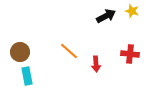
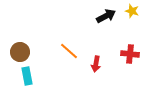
red arrow: rotated 14 degrees clockwise
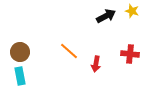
cyan rectangle: moved 7 px left
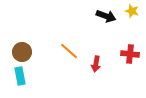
black arrow: rotated 48 degrees clockwise
brown circle: moved 2 px right
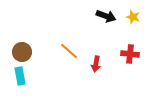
yellow star: moved 1 px right, 6 px down
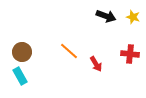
red arrow: rotated 42 degrees counterclockwise
cyan rectangle: rotated 18 degrees counterclockwise
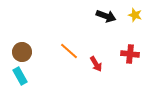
yellow star: moved 2 px right, 2 px up
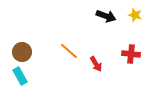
red cross: moved 1 px right
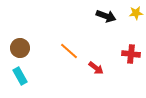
yellow star: moved 1 px right, 2 px up; rotated 24 degrees counterclockwise
brown circle: moved 2 px left, 4 px up
red arrow: moved 4 px down; rotated 21 degrees counterclockwise
